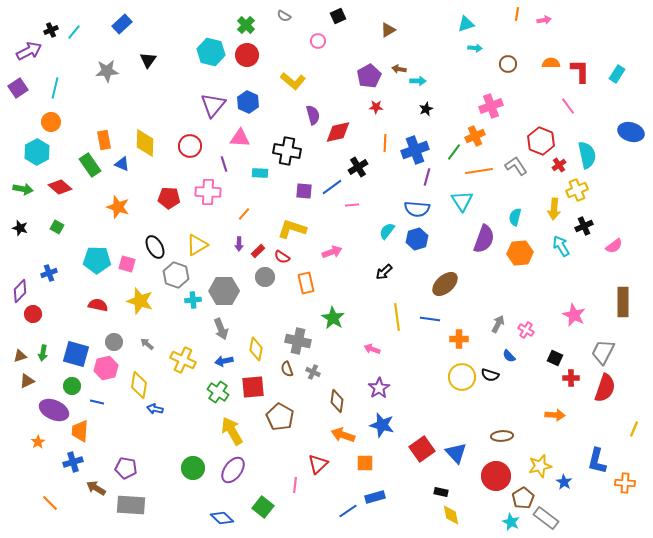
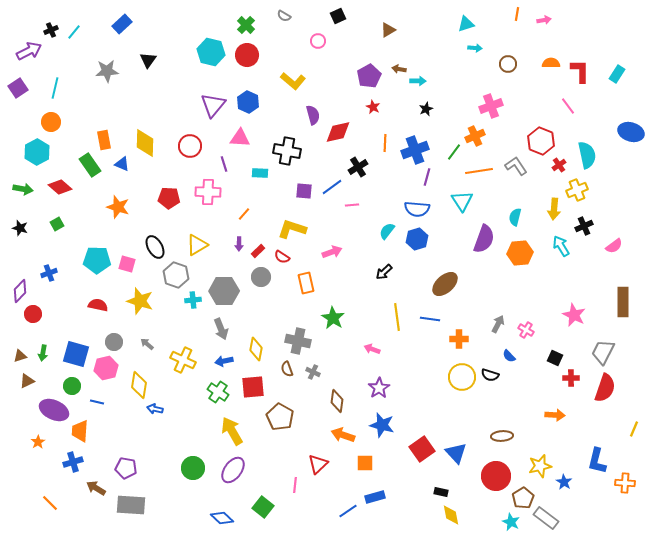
red star at (376, 107): moved 3 px left; rotated 24 degrees clockwise
green square at (57, 227): moved 3 px up; rotated 32 degrees clockwise
gray circle at (265, 277): moved 4 px left
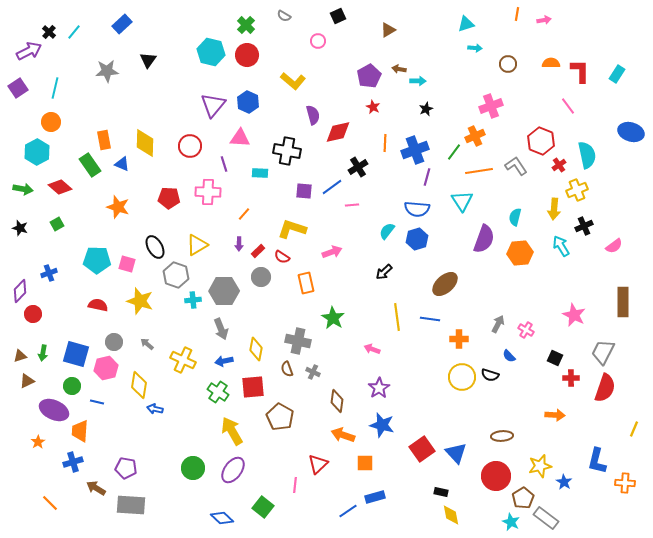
black cross at (51, 30): moved 2 px left, 2 px down; rotated 24 degrees counterclockwise
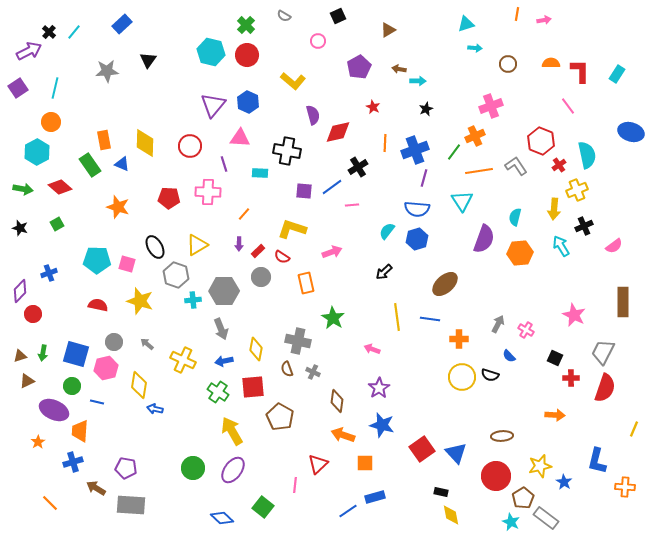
purple pentagon at (369, 76): moved 10 px left, 9 px up
purple line at (427, 177): moved 3 px left, 1 px down
orange cross at (625, 483): moved 4 px down
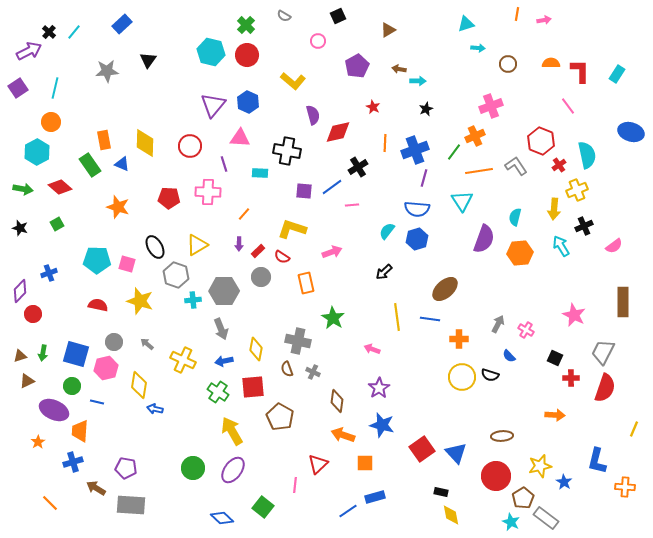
cyan arrow at (475, 48): moved 3 px right
purple pentagon at (359, 67): moved 2 px left, 1 px up
brown ellipse at (445, 284): moved 5 px down
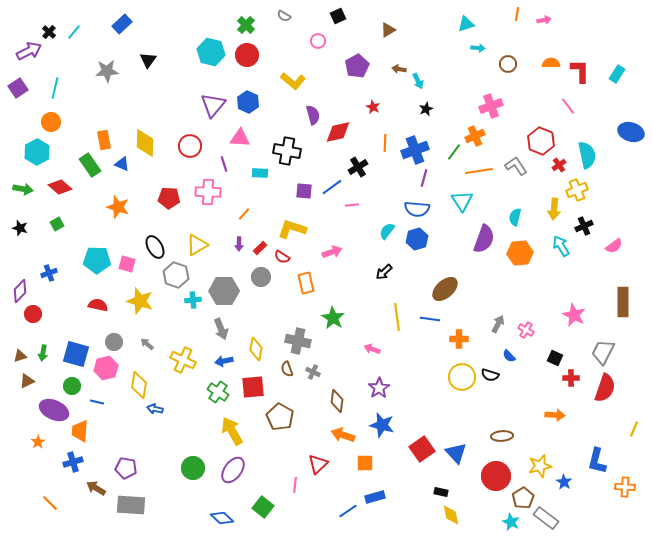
cyan arrow at (418, 81): rotated 63 degrees clockwise
red rectangle at (258, 251): moved 2 px right, 3 px up
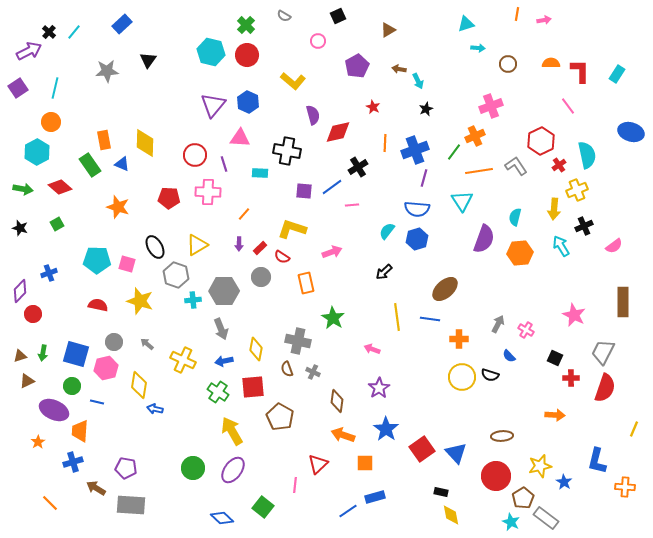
red hexagon at (541, 141): rotated 12 degrees clockwise
red circle at (190, 146): moved 5 px right, 9 px down
blue star at (382, 425): moved 4 px right, 4 px down; rotated 20 degrees clockwise
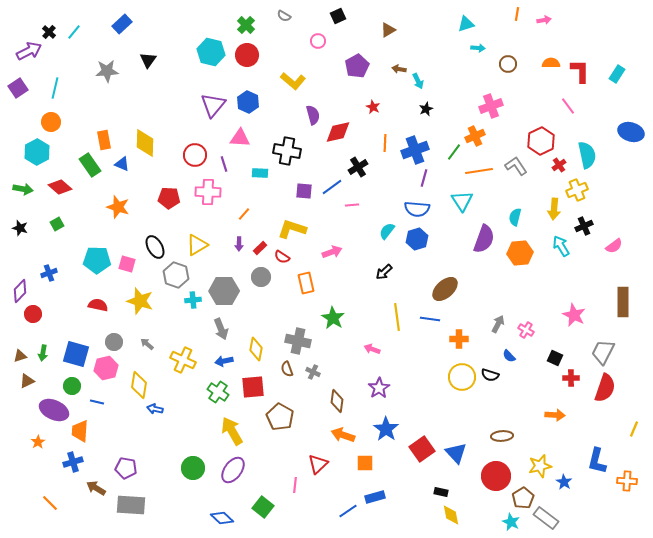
orange cross at (625, 487): moved 2 px right, 6 px up
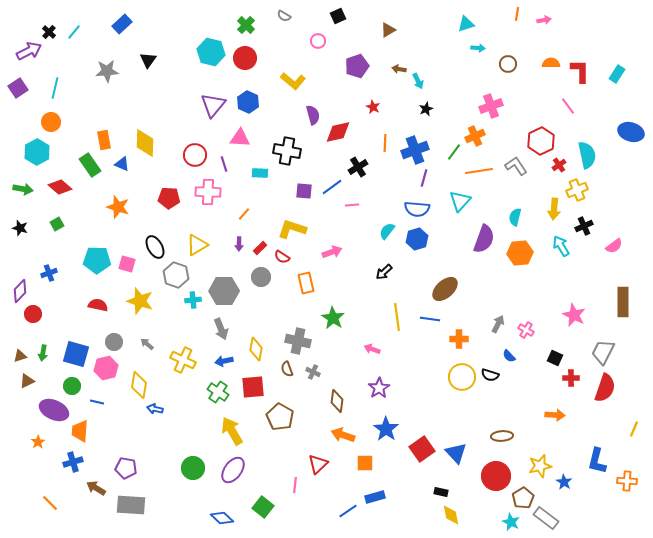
red circle at (247, 55): moved 2 px left, 3 px down
purple pentagon at (357, 66): rotated 10 degrees clockwise
cyan triangle at (462, 201): moved 2 px left; rotated 15 degrees clockwise
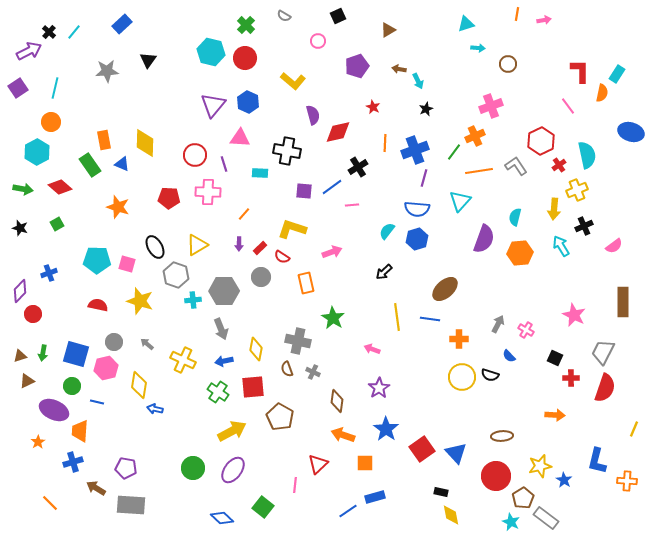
orange semicircle at (551, 63): moved 51 px right, 30 px down; rotated 102 degrees clockwise
yellow arrow at (232, 431): rotated 92 degrees clockwise
blue star at (564, 482): moved 2 px up
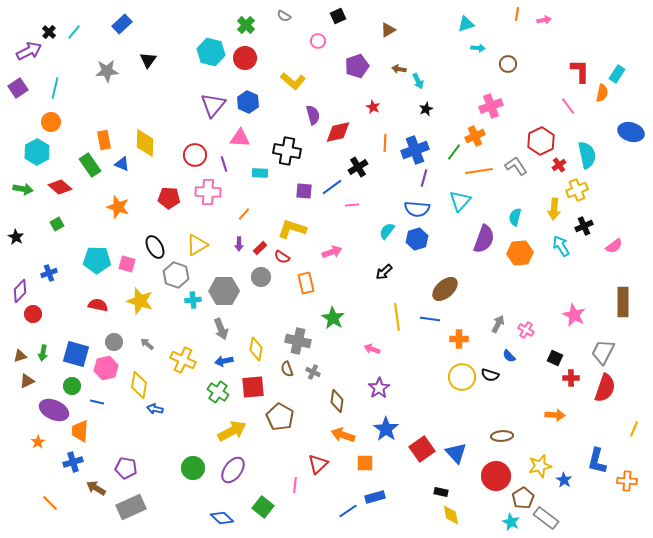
black star at (20, 228): moved 4 px left, 9 px down; rotated 14 degrees clockwise
gray rectangle at (131, 505): moved 2 px down; rotated 28 degrees counterclockwise
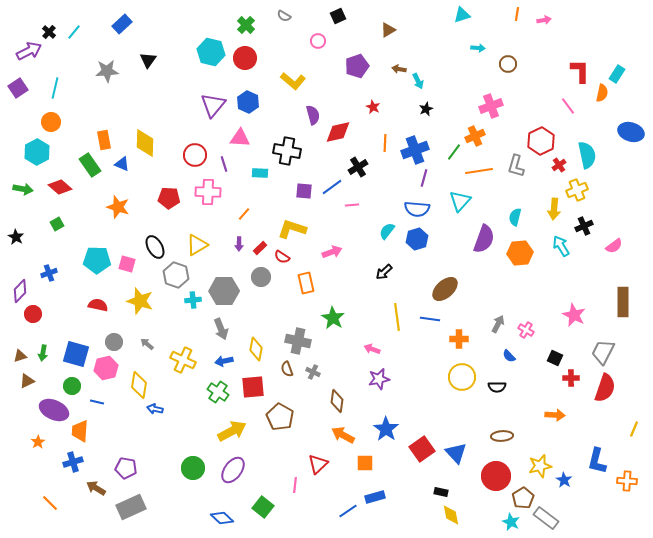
cyan triangle at (466, 24): moved 4 px left, 9 px up
gray L-shape at (516, 166): rotated 130 degrees counterclockwise
black semicircle at (490, 375): moved 7 px right, 12 px down; rotated 18 degrees counterclockwise
purple star at (379, 388): moved 9 px up; rotated 20 degrees clockwise
orange arrow at (343, 435): rotated 10 degrees clockwise
